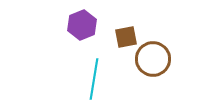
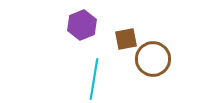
brown square: moved 2 px down
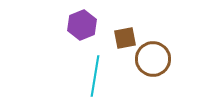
brown square: moved 1 px left, 1 px up
cyan line: moved 1 px right, 3 px up
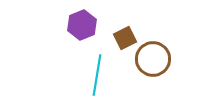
brown square: rotated 15 degrees counterclockwise
cyan line: moved 2 px right, 1 px up
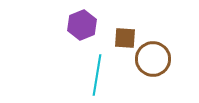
brown square: rotated 30 degrees clockwise
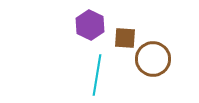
purple hexagon: moved 8 px right; rotated 12 degrees counterclockwise
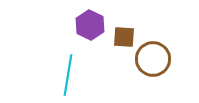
brown square: moved 1 px left, 1 px up
cyan line: moved 29 px left
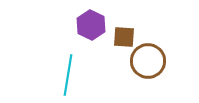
purple hexagon: moved 1 px right
brown circle: moved 5 px left, 2 px down
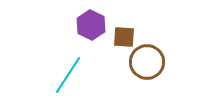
brown circle: moved 1 px left, 1 px down
cyan line: rotated 24 degrees clockwise
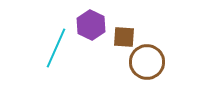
cyan line: moved 12 px left, 27 px up; rotated 9 degrees counterclockwise
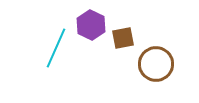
brown square: moved 1 px left, 1 px down; rotated 15 degrees counterclockwise
brown circle: moved 9 px right, 2 px down
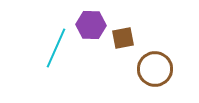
purple hexagon: rotated 24 degrees counterclockwise
brown circle: moved 1 px left, 5 px down
